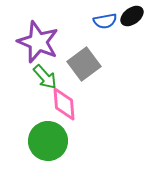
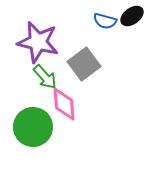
blue semicircle: rotated 25 degrees clockwise
purple star: rotated 9 degrees counterclockwise
green circle: moved 15 px left, 14 px up
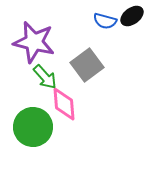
purple star: moved 4 px left
gray square: moved 3 px right, 1 px down
